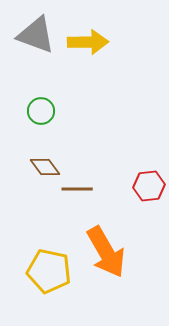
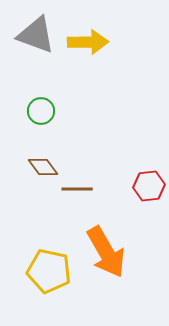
brown diamond: moved 2 px left
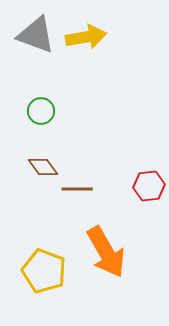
yellow arrow: moved 2 px left, 5 px up; rotated 9 degrees counterclockwise
yellow pentagon: moved 5 px left; rotated 9 degrees clockwise
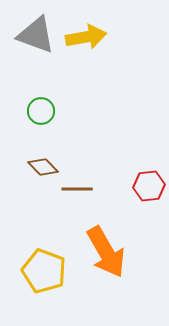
brown diamond: rotated 8 degrees counterclockwise
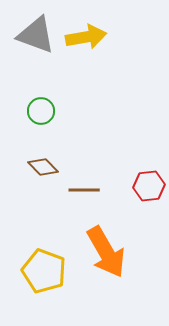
brown line: moved 7 px right, 1 px down
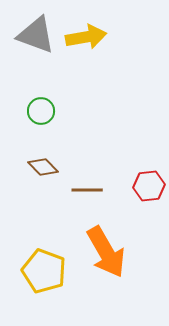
brown line: moved 3 px right
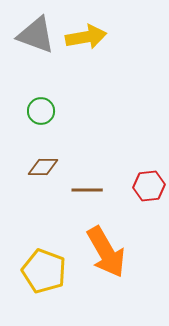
brown diamond: rotated 44 degrees counterclockwise
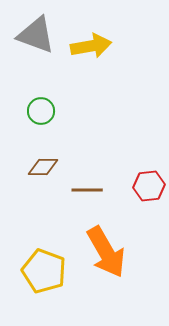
yellow arrow: moved 5 px right, 9 px down
